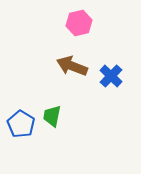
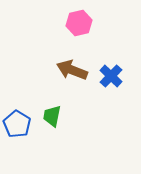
brown arrow: moved 4 px down
blue pentagon: moved 4 px left
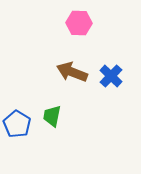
pink hexagon: rotated 15 degrees clockwise
brown arrow: moved 2 px down
